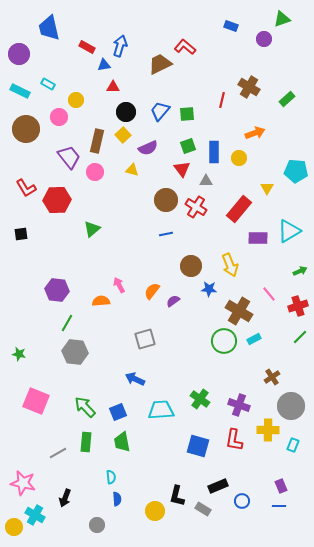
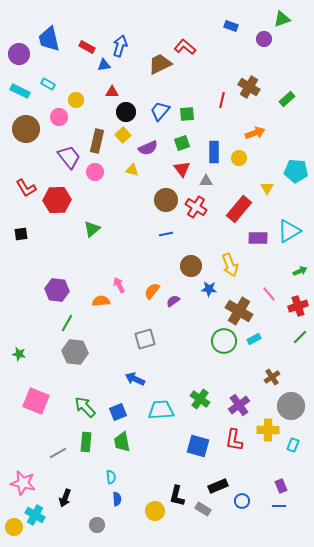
blue trapezoid at (49, 28): moved 11 px down
red triangle at (113, 87): moved 1 px left, 5 px down
green square at (188, 146): moved 6 px left, 3 px up
purple cross at (239, 405): rotated 35 degrees clockwise
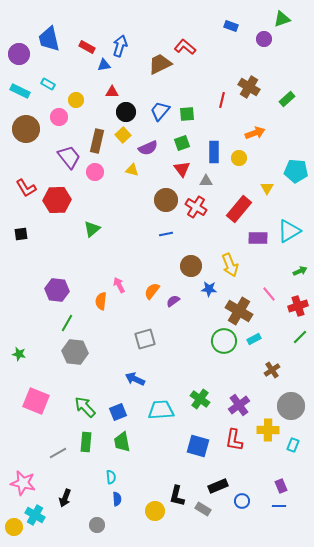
orange semicircle at (101, 301): rotated 78 degrees counterclockwise
brown cross at (272, 377): moved 7 px up
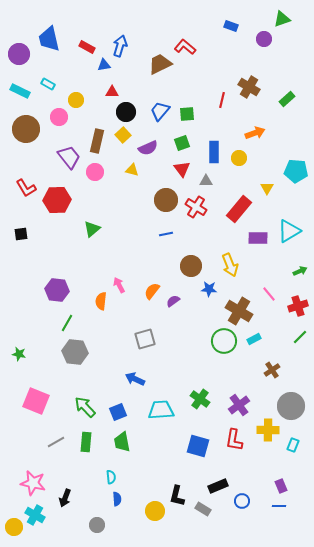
gray line at (58, 453): moved 2 px left, 11 px up
pink star at (23, 483): moved 10 px right
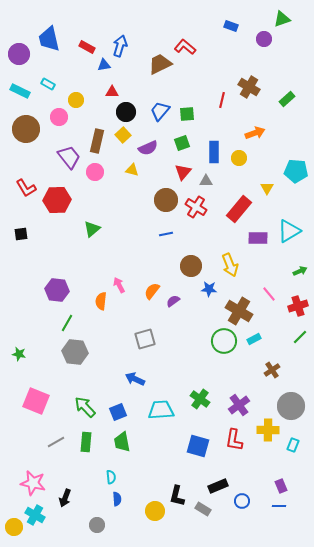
red triangle at (182, 169): moved 1 px right, 3 px down; rotated 18 degrees clockwise
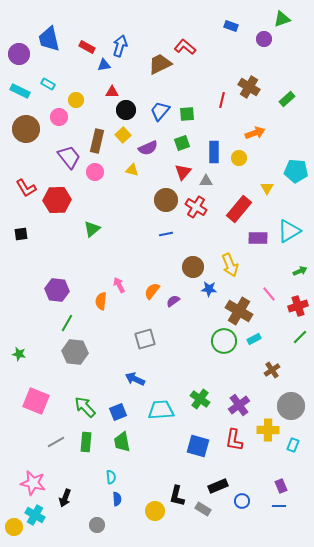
black circle at (126, 112): moved 2 px up
brown circle at (191, 266): moved 2 px right, 1 px down
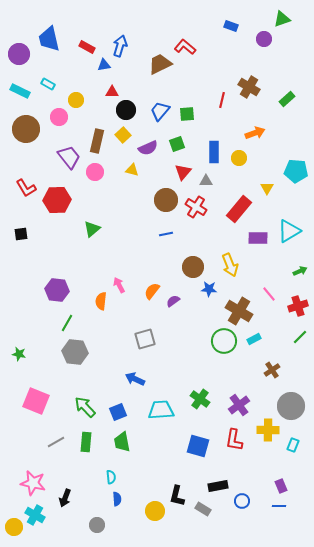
green square at (182, 143): moved 5 px left, 1 px down
black rectangle at (218, 486): rotated 12 degrees clockwise
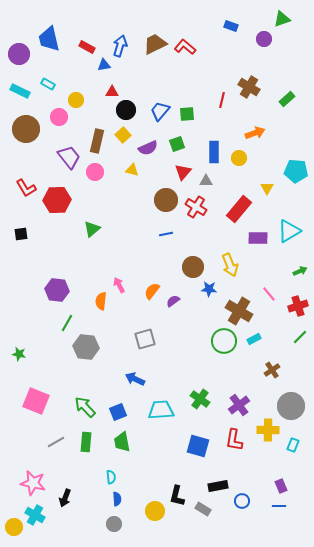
brown trapezoid at (160, 64): moved 5 px left, 20 px up
gray hexagon at (75, 352): moved 11 px right, 5 px up
gray circle at (97, 525): moved 17 px right, 1 px up
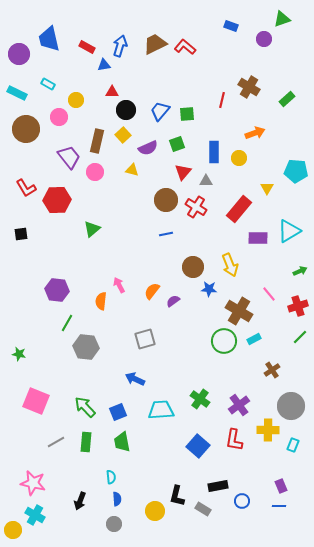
cyan rectangle at (20, 91): moved 3 px left, 2 px down
blue square at (198, 446): rotated 25 degrees clockwise
black arrow at (65, 498): moved 15 px right, 3 px down
yellow circle at (14, 527): moved 1 px left, 3 px down
